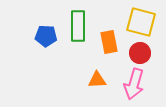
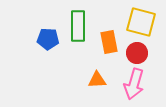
blue pentagon: moved 2 px right, 3 px down
red circle: moved 3 px left
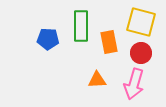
green rectangle: moved 3 px right
red circle: moved 4 px right
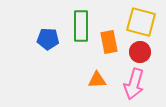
red circle: moved 1 px left, 1 px up
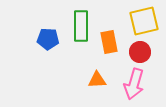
yellow square: moved 3 px right, 1 px up; rotated 28 degrees counterclockwise
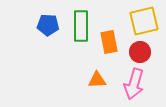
blue pentagon: moved 14 px up
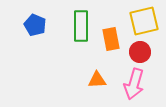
blue pentagon: moved 13 px left; rotated 20 degrees clockwise
orange rectangle: moved 2 px right, 3 px up
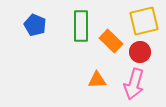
orange rectangle: moved 2 px down; rotated 35 degrees counterclockwise
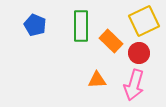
yellow square: rotated 12 degrees counterclockwise
red circle: moved 1 px left, 1 px down
pink arrow: moved 1 px down
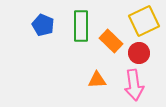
blue pentagon: moved 8 px right
pink arrow: rotated 24 degrees counterclockwise
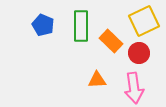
pink arrow: moved 3 px down
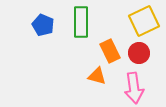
green rectangle: moved 4 px up
orange rectangle: moved 1 px left, 10 px down; rotated 20 degrees clockwise
orange triangle: moved 4 px up; rotated 18 degrees clockwise
